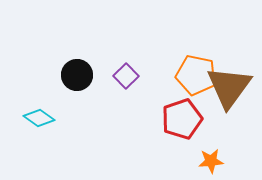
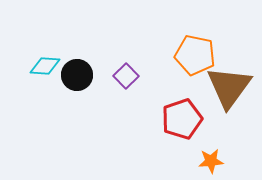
orange pentagon: moved 1 px left, 20 px up
cyan diamond: moved 6 px right, 52 px up; rotated 32 degrees counterclockwise
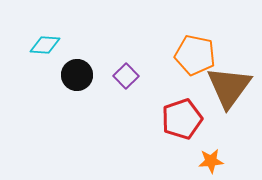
cyan diamond: moved 21 px up
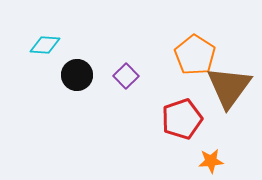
orange pentagon: rotated 21 degrees clockwise
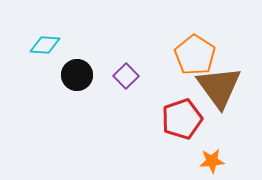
brown triangle: moved 10 px left; rotated 12 degrees counterclockwise
orange star: moved 1 px right
